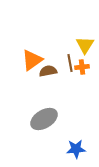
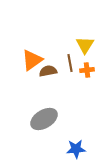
orange cross: moved 5 px right, 3 px down
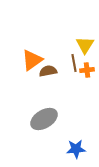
brown line: moved 4 px right
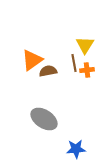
gray ellipse: rotated 64 degrees clockwise
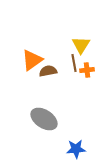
yellow triangle: moved 4 px left
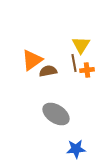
gray ellipse: moved 12 px right, 5 px up
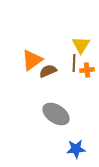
brown line: rotated 12 degrees clockwise
brown semicircle: rotated 12 degrees counterclockwise
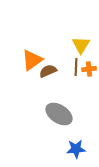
brown line: moved 2 px right, 4 px down
orange cross: moved 2 px right, 1 px up
gray ellipse: moved 3 px right
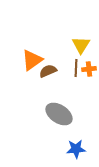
brown line: moved 1 px down
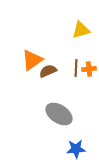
yellow triangle: moved 15 px up; rotated 42 degrees clockwise
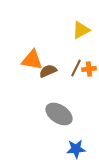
yellow triangle: rotated 12 degrees counterclockwise
orange triangle: rotated 45 degrees clockwise
brown line: rotated 24 degrees clockwise
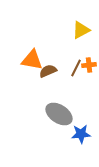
orange cross: moved 4 px up
blue star: moved 5 px right, 15 px up
